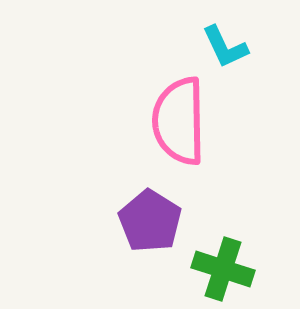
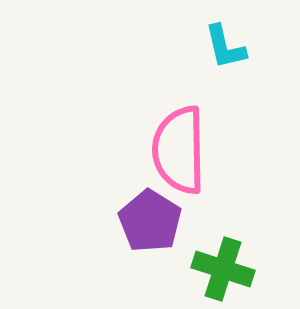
cyan L-shape: rotated 12 degrees clockwise
pink semicircle: moved 29 px down
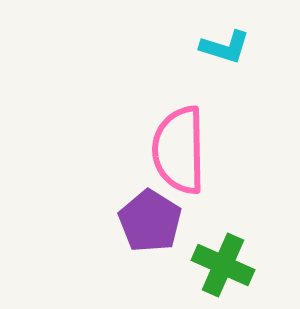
cyan L-shape: rotated 60 degrees counterclockwise
green cross: moved 4 px up; rotated 6 degrees clockwise
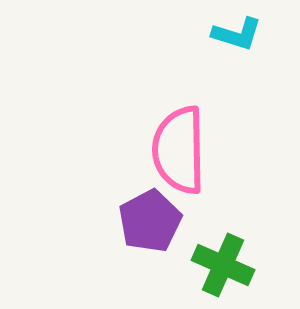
cyan L-shape: moved 12 px right, 13 px up
purple pentagon: rotated 12 degrees clockwise
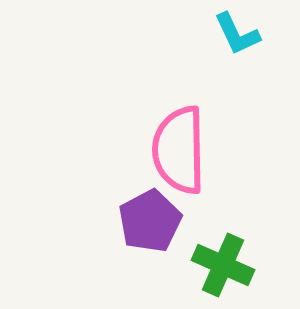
cyan L-shape: rotated 48 degrees clockwise
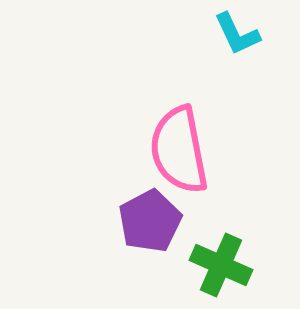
pink semicircle: rotated 10 degrees counterclockwise
green cross: moved 2 px left
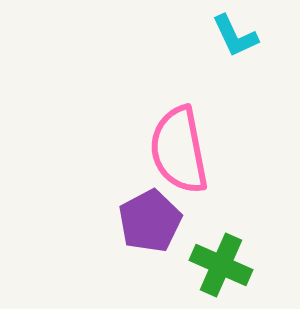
cyan L-shape: moved 2 px left, 2 px down
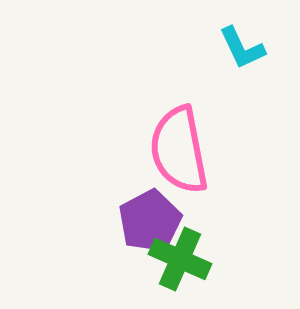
cyan L-shape: moved 7 px right, 12 px down
green cross: moved 41 px left, 6 px up
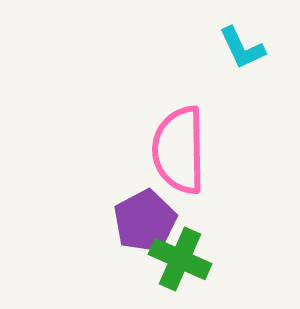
pink semicircle: rotated 10 degrees clockwise
purple pentagon: moved 5 px left
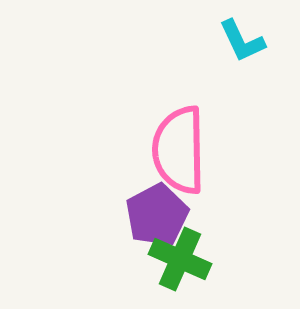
cyan L-shape: moved 7 px up
purple pentagon: moved 12 px right, 6 px up
